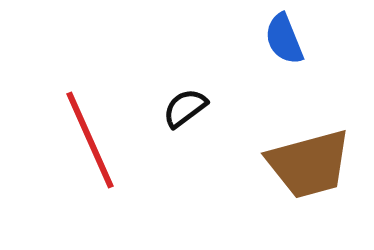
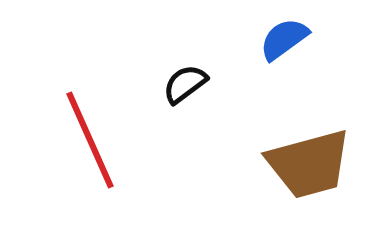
blue semicircle: rotated 76 degrees clockwise
black semicircle: moved 24 px up
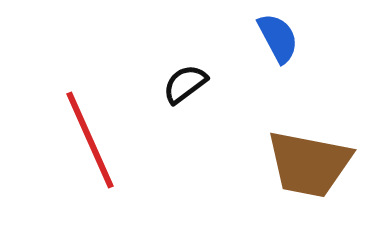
blue semicircle: moved 6 px left, 1 px up; rotated 98 degrees clockwise
brown trapezoid: rotated 26 degrees clockwise
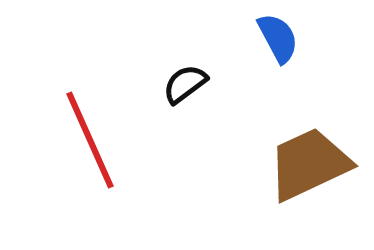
brown trapezoid: rotated 144 degrees clockwise
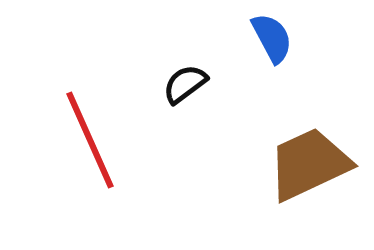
blue semicircle: moved 6 px left
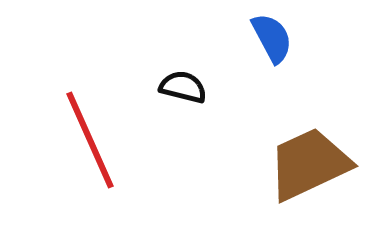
black semicircle: moved 2 px left, 3 px down; rotated 51 degrees clockwise
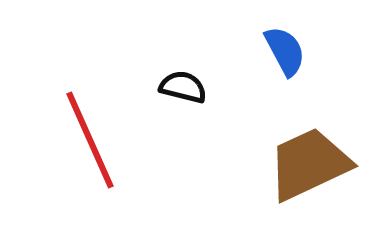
blue semicircle: moved 13 px right, 13 px down
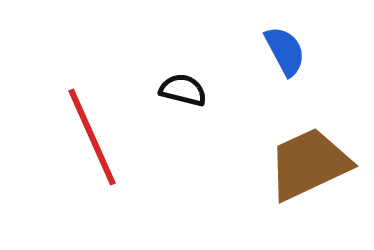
black semicircle: moved 3 px down
red line: moved 2 px right, 3 px up
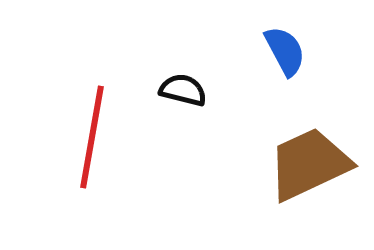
red line: rotated 34 degrees clockwise
